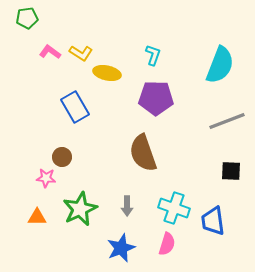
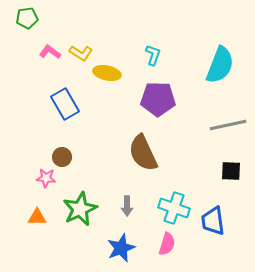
purple pentagon: moved 2 px right, 1 px down
blue rectangle: moved 10 px left, 3 px up
gray line: moved 1 px right, 4 px down; rotated 9 degrees clockwise
brown semicircle: rotated 6 degrees counterclockwise
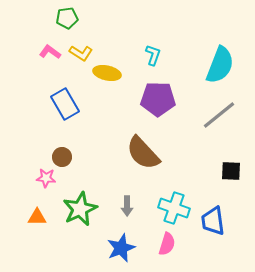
green pentagon: moved 40 px right
gray line: moved 9 px left, 10 px up; rotated 27 degrees counterclockwise
brown semicircle: rotated 18 degrees counterclockwise
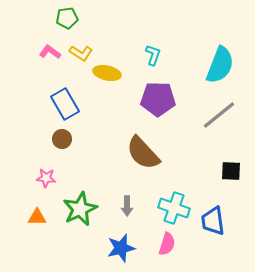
brown circle: moved 18 px up
blue star: rotated 8 degrees clockwise
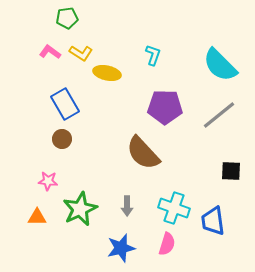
cyan semicircle: rotated 114 degrees clockwise
purple pentagon: moved 7 px right, 8 px down
pink star: moved 2 px right, 3 px down
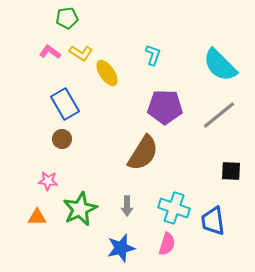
yellow ellipse: rotated 44 degrees clockwise
brown semicircle: rotated 105 degrees counterclockwise
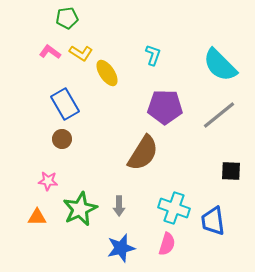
gray arrow: moved 8 px left
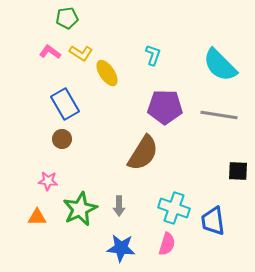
gray line: rotated 48 degrees clockwise
black square: moved 7 px right
blue star: rotated 20 degrees clockwise
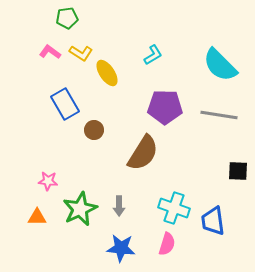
cyan L-shape: rotated 40 degrees clockwise
brown circle: moved 32 px right, 9 px up
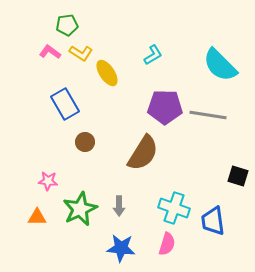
green pentagon: moved 7 px down
gray line: moved 11 px left
brown circle: moved 9 px left, 12 px down
black square: moved 5 px down; rotated 15 degrees clockwise
